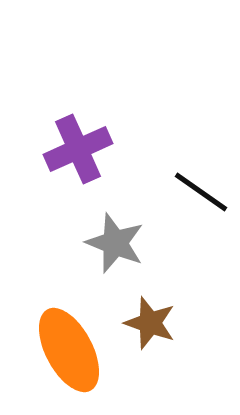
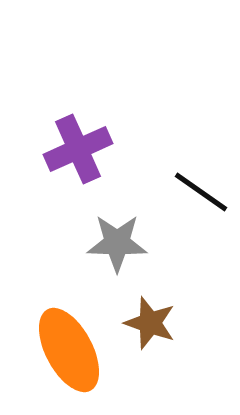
gray star: moved 2 px right; rotated 20 degrees counterclockwise
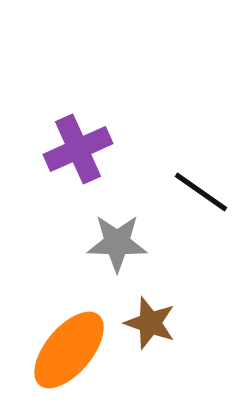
orange ellipse: rotated 68 degrees clockwise
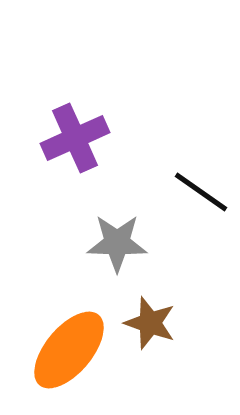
purple cross: moved 3 px left, 11 px up
